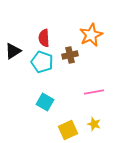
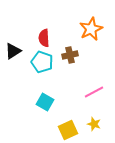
orange star: moved 6 px up
pink line: rotated 18 degrees counterclockwise
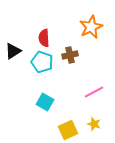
orange star: moved 2 px up
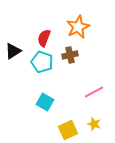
orange star: moved 13 px left
red semicircle: rotated 24 degrees clockwise
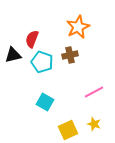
red semicircle: moved 12 px left, 1 px down
black triangle: moved 4 px down; rotated 18 degrees clockwise
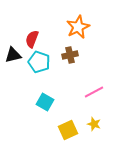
cyan pentagon: moved 3 px left
